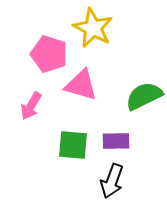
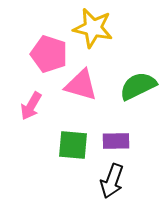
yellow star: rotated 15 degrees counterclockwise
green semicircle: moved 6 px left, 10 px up
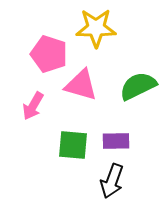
yellow star: moved 3 px right; rotated 12 degrees counterclockwise
pink arrow: moved 2 px right
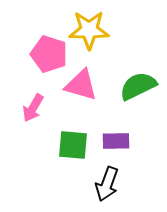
yellow star: moved 7 px left, 2 px down
pink arrow: moved 2 px down
black arrow: moved 5 px left, 3 px down
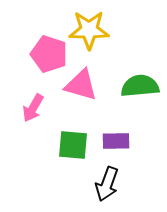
green semicircle: moved 2 px right; rotated 21 degrees clockwise
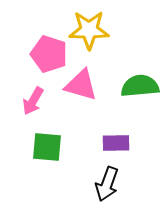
pink arrow: moved 7 px up
purple rectangle: moved 2 px down
green square: moved 26 px left, 2 px down
